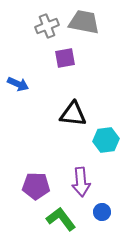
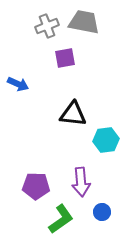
green L-shape: rotated 92 degrees clockwise
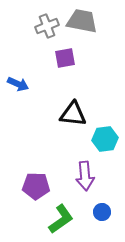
gray trapezoid: moved 2 px left, 1 px up
cyan hexagon: moved 1 px left, 1 px up
purple arrow: moved 4 px right, 6 px up
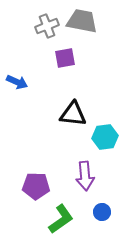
blue arrow: moved 1 px left, 2 px up
cyan hexagon: moved 2 px up
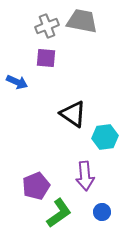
purple square: moved 19 px left; rotated 15 degrees clockwise
black triangle: rotated 28 degrees clockwise
purple pentagon: rotated 24 degrees counterclockwise
green L-shape: moved 2 px left, 6 px up
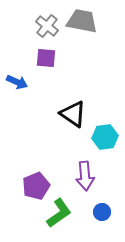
gray cross: rotated 30 degrees counterclockwise
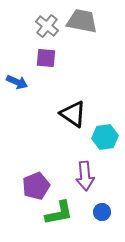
green L-shape: rotated 24 degrees clockwise
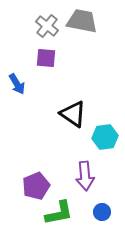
blue arrow: moved 2 px down; rotated 35 degrees clockwise
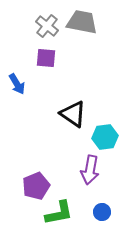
gray trapezoid: moved 1 px down
purple arrow: moved 5 px right, 6 px up; rotated 16 degrees clockwise
